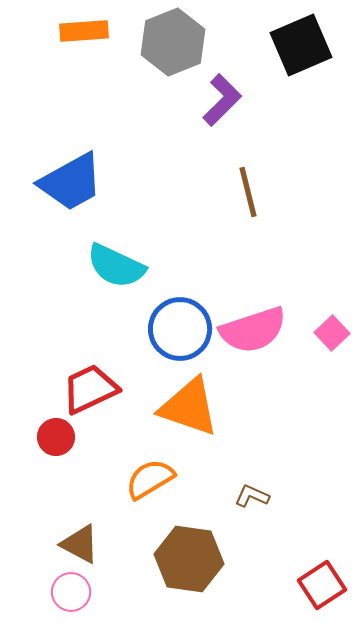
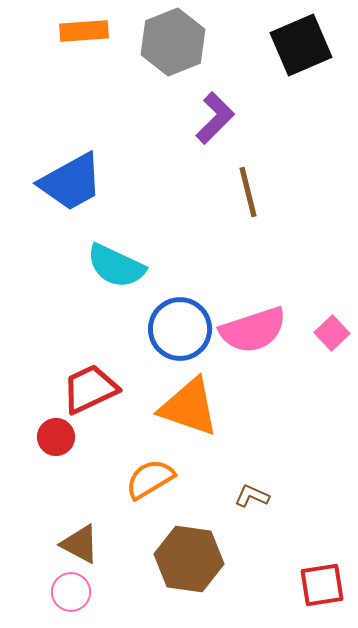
purple L-shape: moved 7 px left, 18 px down
red square: rotated 24 degrees clockwise
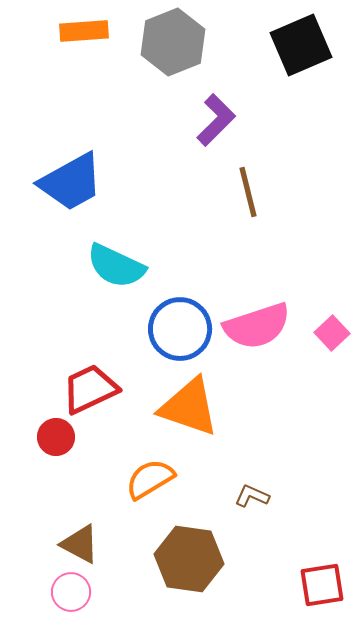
purple L-shape: moved 1 px right, 2 px down
pink semicircle: moved 4 px right, 4 px up
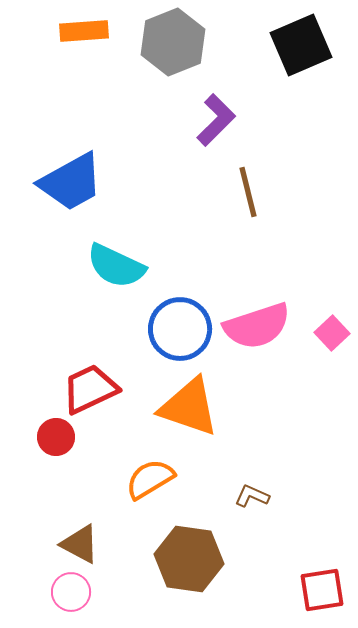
red square: moved 5 px down
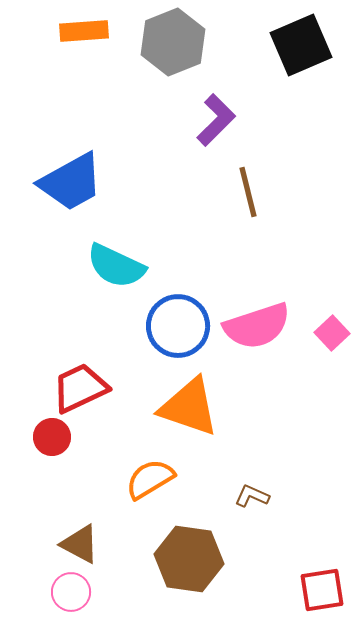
blue circle: moved 2 px left, 3 px up
red trapezoid: moved 10 px left, 1 px up
red circle: moved 4 px left
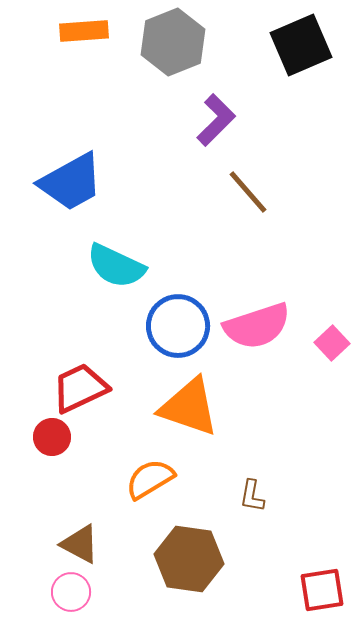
brown line: rotated 27 degrees counterclockwise
pink square: moved 10 px down
brown L-shape: rotated 104 degrees counterclockwise
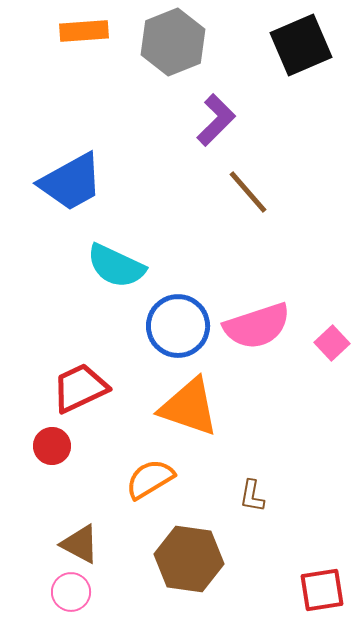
red circle: moved 9 px down
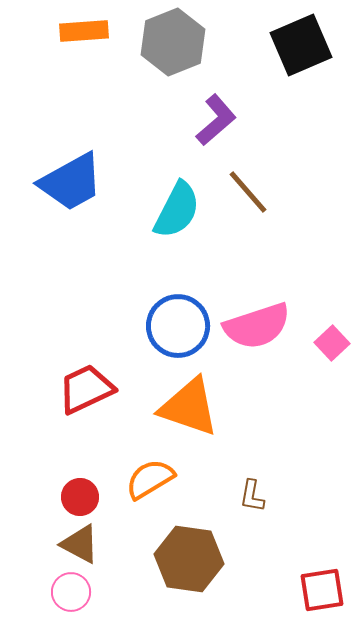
purple L-shape: rotated 4 degrees clockwise
cyan semicircle: moved 61 px right, 56 px up; rotated 88 degrees counterclockwise
red trapezoid: moved 6 px right, 1 px down
red circle: moved 28 px right, 51 px down
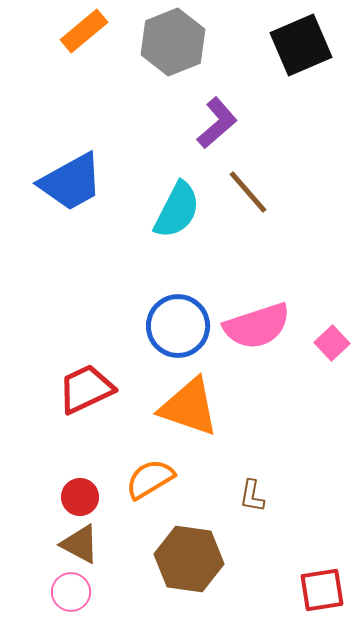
orange rectangle: rotated 36 degrees counterclockwise
purple L-shape: moved 1 px right, 3 px down
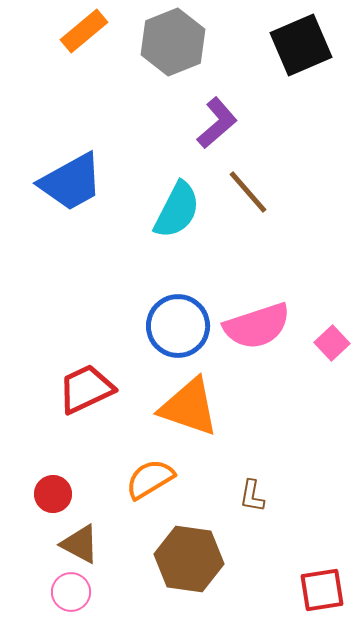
red circle: moved 27 px left, 3 px up
